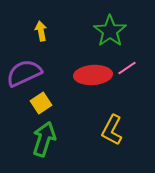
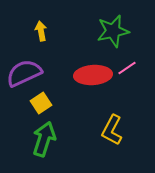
green star: moved 3 px right; rotated 24 degrees clockwise
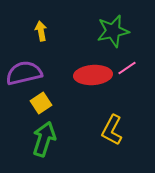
purple semicircle: rotated 12 degrees clockwise
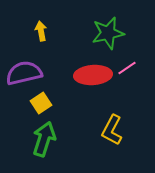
green star: moved 5 px left, 2 px down
